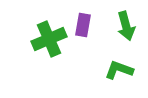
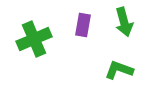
green arrow: moved 2 px left, 4 px up
green cross: moved 15 px left
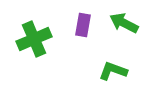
green arrow: moved 1 px down; rotated 132 degrees clockwise
green L-shape: moved 6 px left, 1 px down
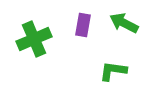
green L-shape: rotated 12 degrees counterclockwise
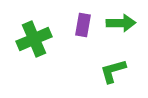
green arrow: moved 3 px left; rotated 152 degrees clockwise
green L-shape: rotated 24 degrees counterclockwise
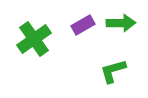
purple rectangle: rotated 50 degrees clockwise
green cross: rotated 12 degrees counterclockwise
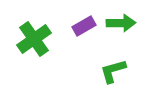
purple rectangle: moved 1 px right, 1 px down
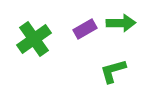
purple rectangle: moved 1 px right, 3 px down
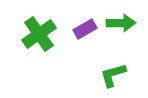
green cross: moved 5 px right, 5 px up
green L-shape: moved 4 px down
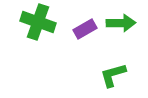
green cross: moved 1 px left, 12 px up; rotated 36 degrees counterclockwise
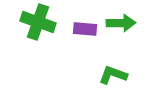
purple rectangle: rotated 35 degrees clockwise
green L-shape: rotated 36 degrees clockwise
